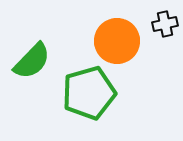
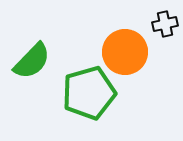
orange circle: moved 8 px right, 11 px down
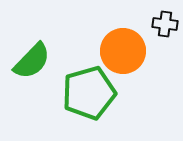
black cross: rotated 20 degrees clockwise
orange circle: moved 2 px left, 1 px up
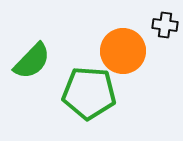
black cross: moved 1 px down
green pentagon: rotated 20 degrees clockwise
